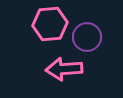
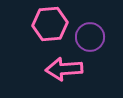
purple circle: moved 3 px right
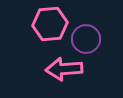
purple circle: moved 4 px left, 2 px down
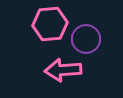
pink arrow: moved 1 px left, 1 px down
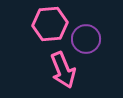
pink arrow: rotated 108 degrees counterclockwise
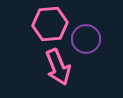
pink arrow: moved 5 px left, 3 px up
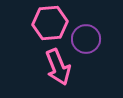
pink hexagon: moved 1 px up
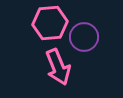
purple circle: moved 2 px left, 2 px up
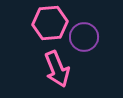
pink arrow: moved 1 px left, 2 px down
